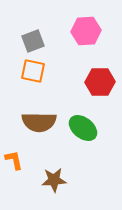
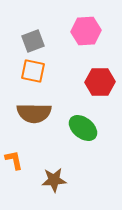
brown semicircle: moved 5 px left, 9 px up
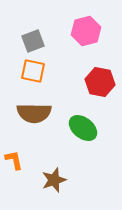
pink hexagon: rotated 12 degrees counterclockwise
red hexagon: rotated 12 degrees clockwise
brown star: rotated 15 degrees counterclockwise
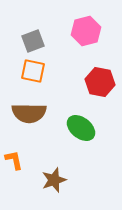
brown semicircle: moved 5 px left
green ellipse: moved 2 px left
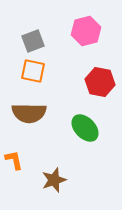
green ellipse: moved 4 px right; rotated 8 degrees clockwise
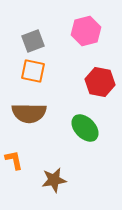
brown star: rotated 10 degrees clockwise
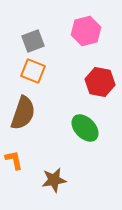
orange square: rotated 10 degrees clockwise
brown semicircle: moved 6 px left; rotated 72 degrees counterclockwise
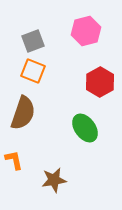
red hexagon: rotated 20 degrees clockwise
green ellipse: rotated 8 degrees clockwise
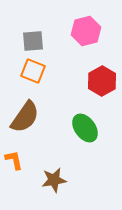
gray square: rotated 15 degrees clockwise
red hexagon: moved 2 px right, 1 px up
brown semicircle: moved 2 px right, 4 px down; rotated 16 degrees clockwise
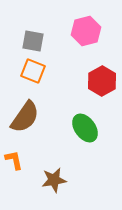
gray square: rotated 15 degrees clockwise
